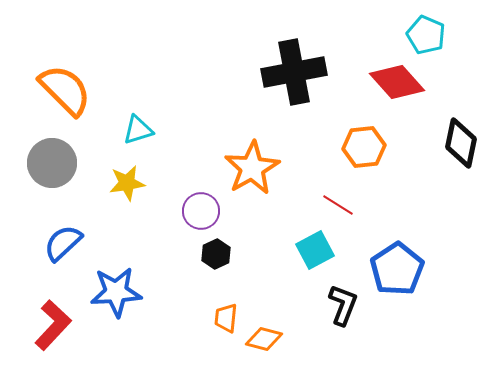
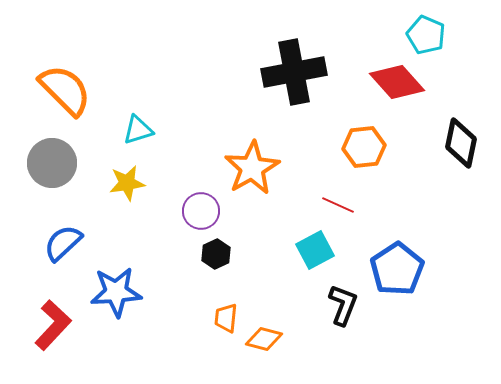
red line: rotated 8 degrees counterclockwise
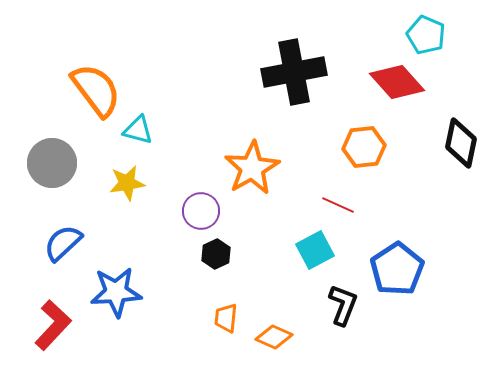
orange semicircle: moved 31 px right; rotated 8 degrees clockwise
cyan triangle: rotated 32 degrees clockwise
orange diamond: moved 10 px right, 2 px up; rotated 9 degrees clockwise
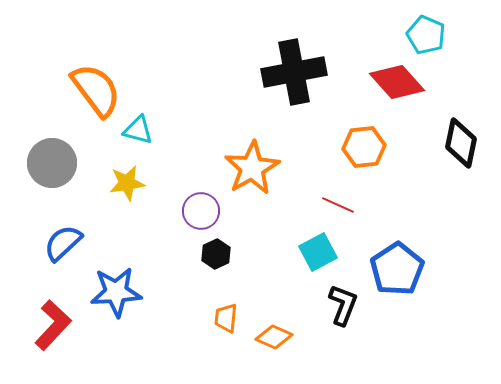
cyan square: moved 3 px right, 2 px down
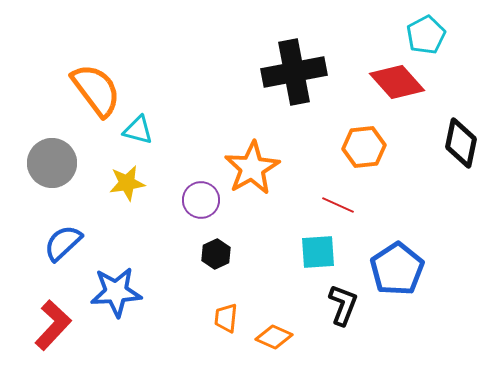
cyan pentagon: rotated 21 degrees clockwise
purple circle: moved 11 px up
cyan square: rotated 24 degrees clockwise
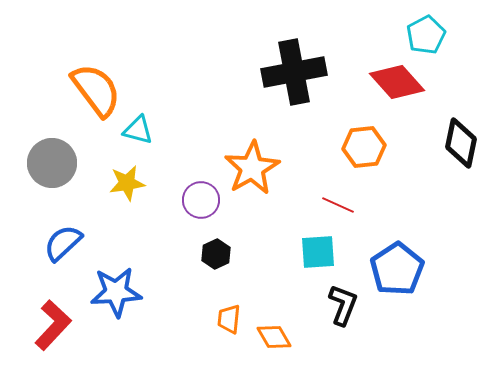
orange trapezoid: moved 3 px right, 1 px down
orange diamond: rotated 36 degrees clockwise
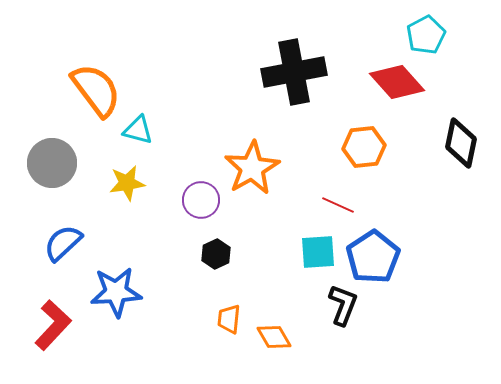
blue pentagon: moved 24 px left, 12 px up
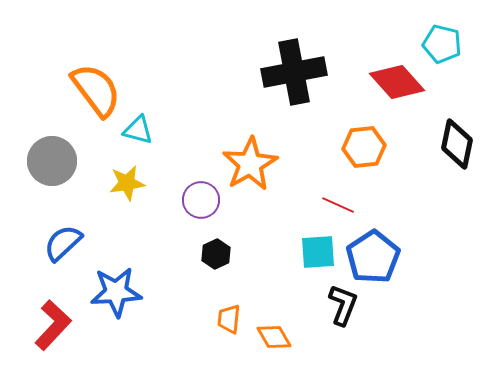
cyan pentagon: moved 16 px right, 9 px down; rotated 30 degrees counterclockwise
black diamond: moved 4 px left, 1 px down
gray circle: moved 2 px up
orange star: moved 2 px left, 4 px up
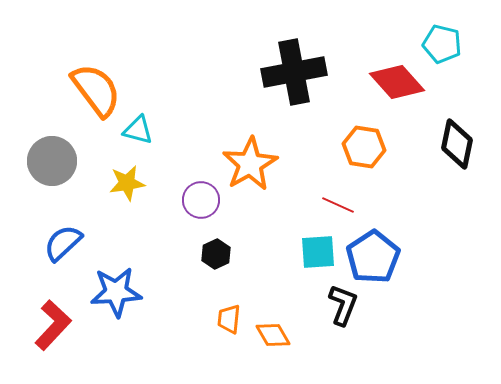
orange hexagon: rotated 15 degrees clockwise
orange diamond: moved 1 px left, 2 px up
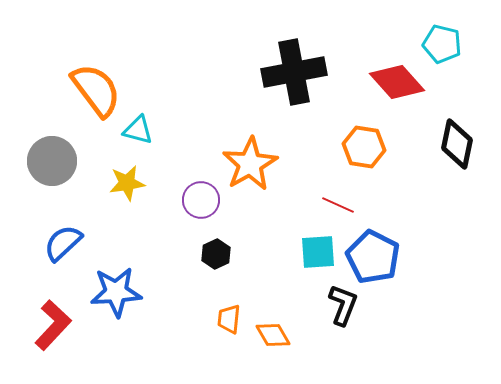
blue pentagon: rotated 12 degrees counterclockwise
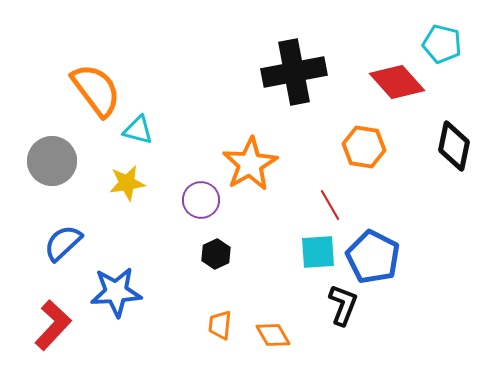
black diamond: moved 3 px left, 2 px down
red line: moved 8 px left; rotated 36 degrees clockwise
orange trapezoid: moved 9 px left, 6 px down
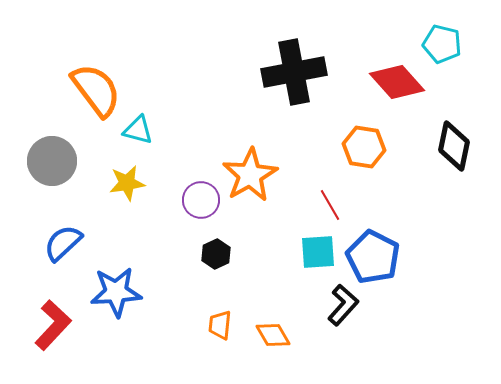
orange star: moved 11 px down
black L-shape: rotated 21 degrees clockwise
